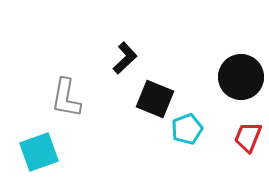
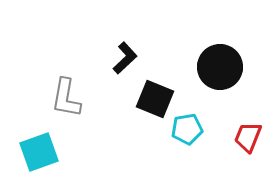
black circle: moved 21 px left, 10 px up
cyan pentagon: rotated 12 degrees clockwise
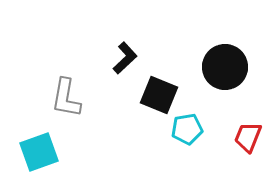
black circle: moved 5 px right
black square: moved 4 px right, 4 px up
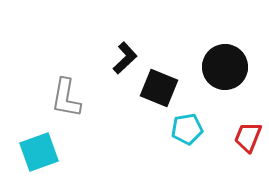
black square: moved 7 px up
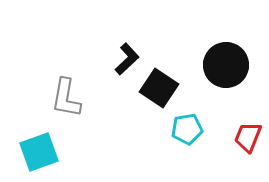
black L-shape: moved 2 px right, 1 px down
black circle: moved 1 px right, 2 px up
black square: rotated 12 degrees clockwise
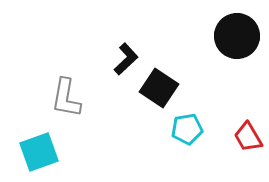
black L-shape: moved 1 px left
black circle: moved 11 px right, 29 px up
red trapezoid: rotated 52 degrees counterclockwise
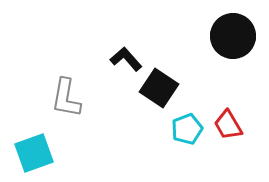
black circle: moved 4 px left
black L-shape: rotated 88 degrees counterclockwise
cyan pentagon: rotated 12 degrees counterclockwise
red trapezoid: moved 20 px left, 12 px up
cyan square: moved 5 px left, 1 px down
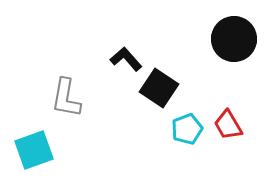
black circle: moved 1 px right, 3 px down
cyan square: moved 3 px up
